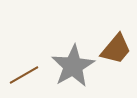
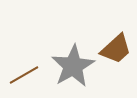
brown trapezoid: rotated 8 degrees clockwise
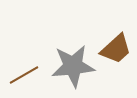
gray star: rotated 24 degrees clockwise
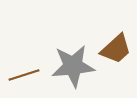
brown line: rotated 12 degrees clockwise
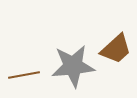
brown line: rotated 8 degrees clockwise
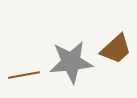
gray star: moved 2 px left, 4 px up
